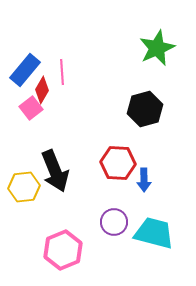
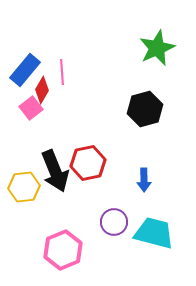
red hexagon: moved 30 px left; rotated 16 degrees counterclockwise
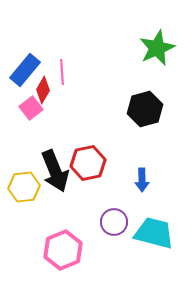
red diamond: moved 1 px right
blue arrow: moved 2 px left
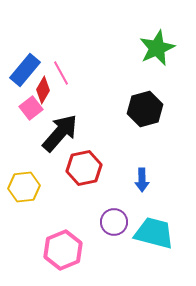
pink line: moved 1 px left, 1 px down; rotated 25 degrees counterclockwise
red hexagon: moved 4 px left, 5 px down
black arrow: moved 5 px right, 38 px up; rotated 117 degrees counterclockwise
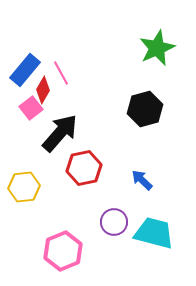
blue arrow: rotated 135 degrees clockwise
pink hexagon: moved 1 px down
